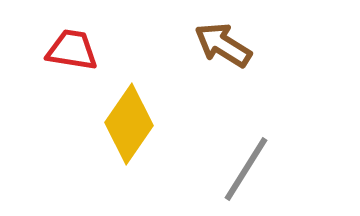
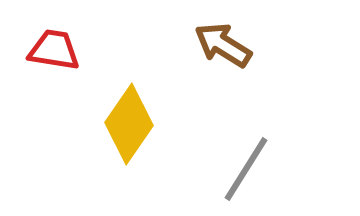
red trapezoid: moved 18 px left
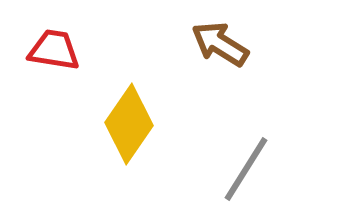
brown arrow: moved 3 px left, 1 px up
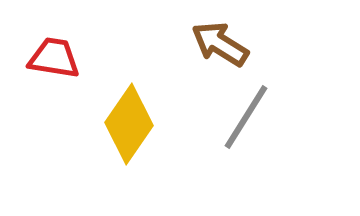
red trapezoid: moved 8 px down
gray line: moved 52 px up
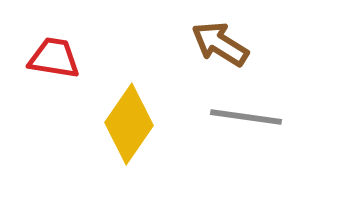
gray line: rotated 66 degrees clockwise
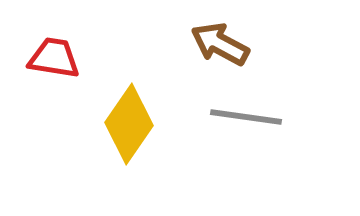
brown arrow: rotated 4 degrees counterclockwise
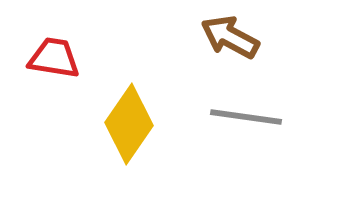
brown arrow: moved 10 px right, 7 px up
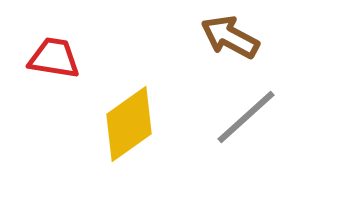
gray line: rotated 50 degrees counterclockwise
yellow diamond: rotated 20 degrees clockwise
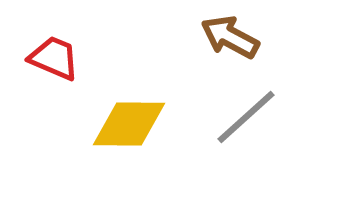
red trapezoid: rotated 14 degrees clockwise
yellow diamond: rotated 36 degrees clockwise
